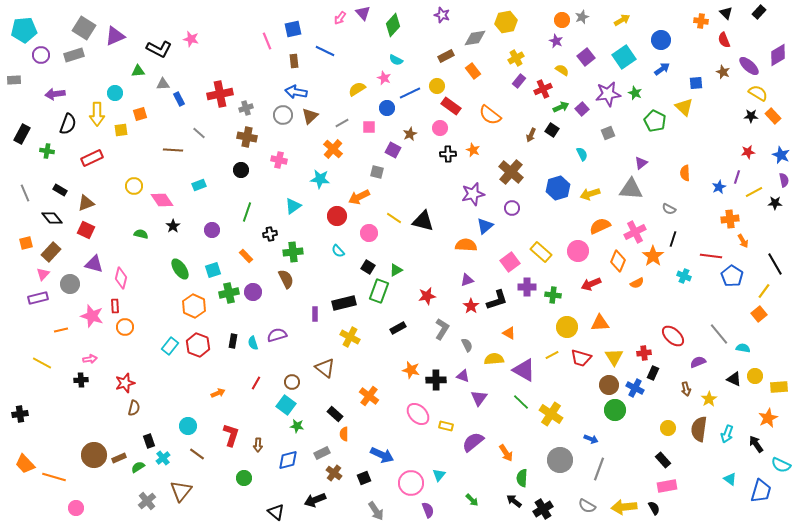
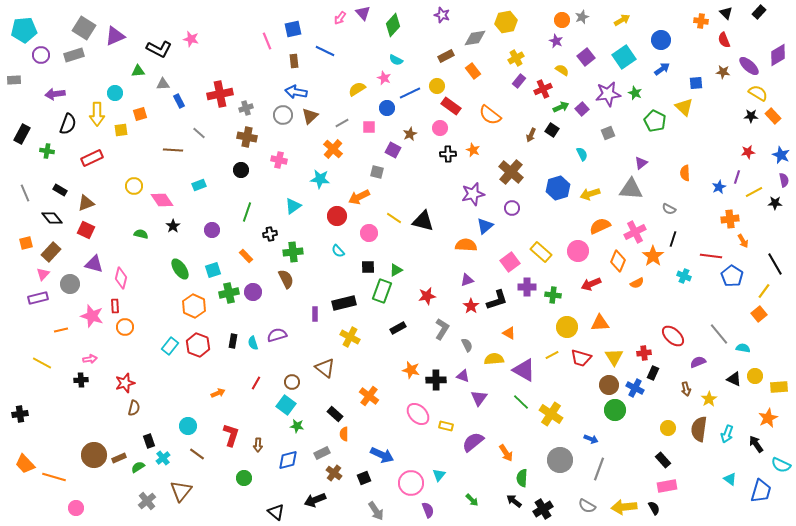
brown star at (723, 72): rotated 16 degrees counterclockwise
blue rectangle at (179, 99): moved 2 px down
black square at (368, 267): rotated 32 degrees counterclockwise
green rectangle at (379, 291): moved 3 px right
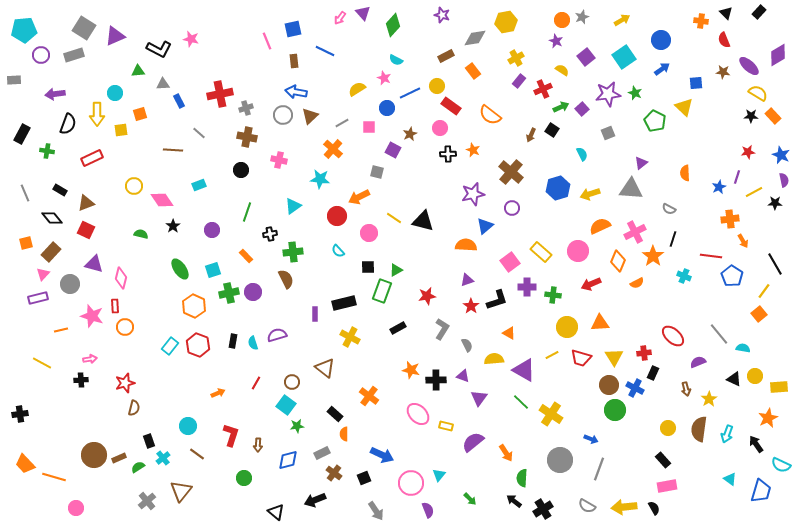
green star at (297, 426): rotated 16 degrees counterclockwise
green arrow at (472, 500): moved 2 px left, 1 px up
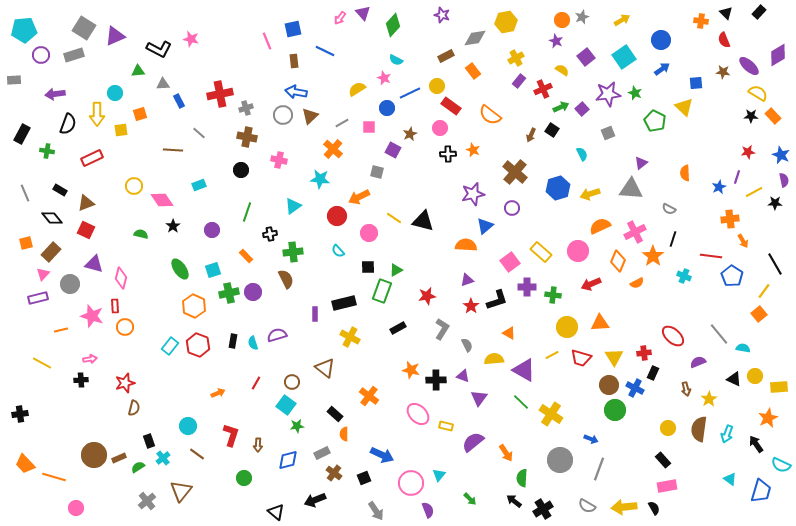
brown cross at (511, 172): moved 4 px right
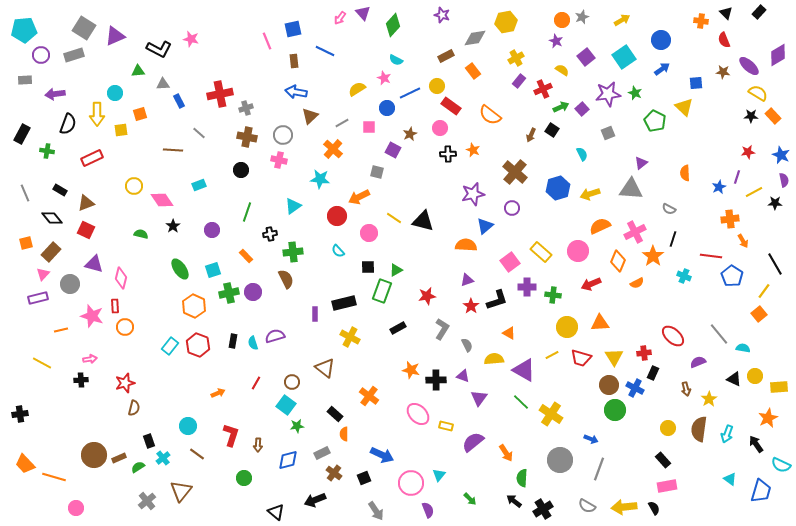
gray rectangle at (14, 80): moved 11 px right
gray circle at (283, 115): moved 20 px down
purple semicircle at (277, 335): moved 2 px left, 1 px down
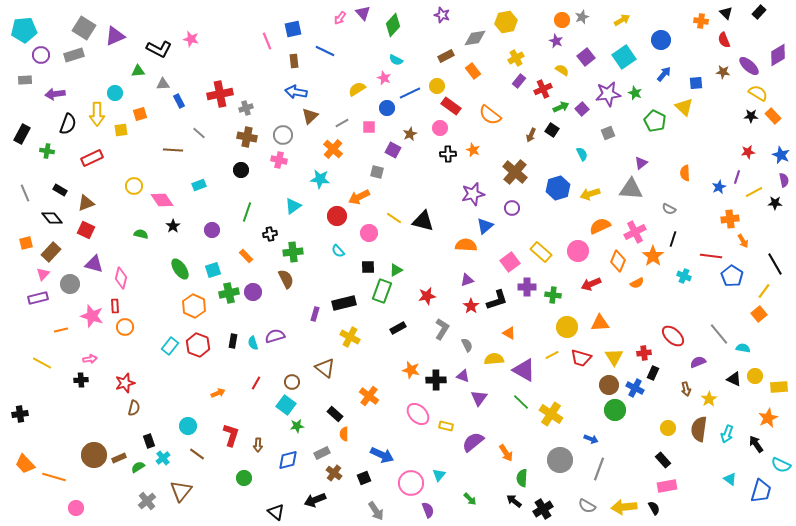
blue arrow at (662, 69): moved 2 px right, 5 px down; rotated 14 degrees counterclockwise
purple rectangle at (315, 314): rotated 16 degrees clockwise
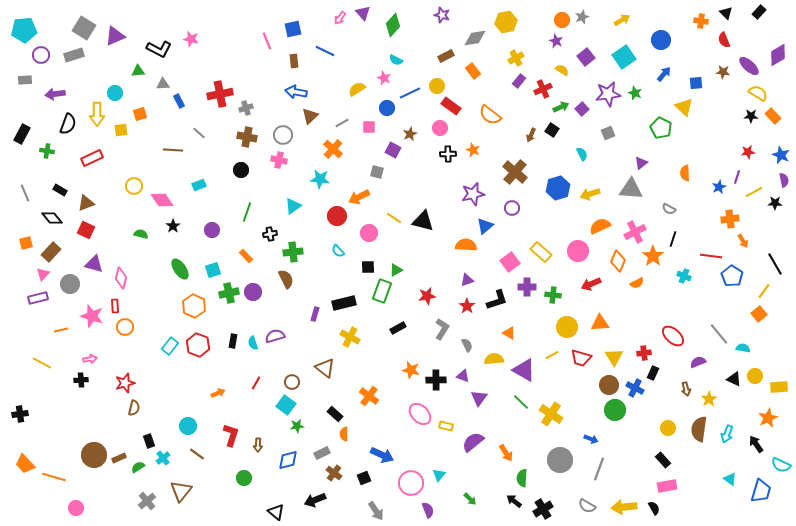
green pentagon at (655, 121): moved 6 px right, 7 px down
red star at (471, 306): moved 4 px left
pink ellipse at (418, 414): moved 2 px right
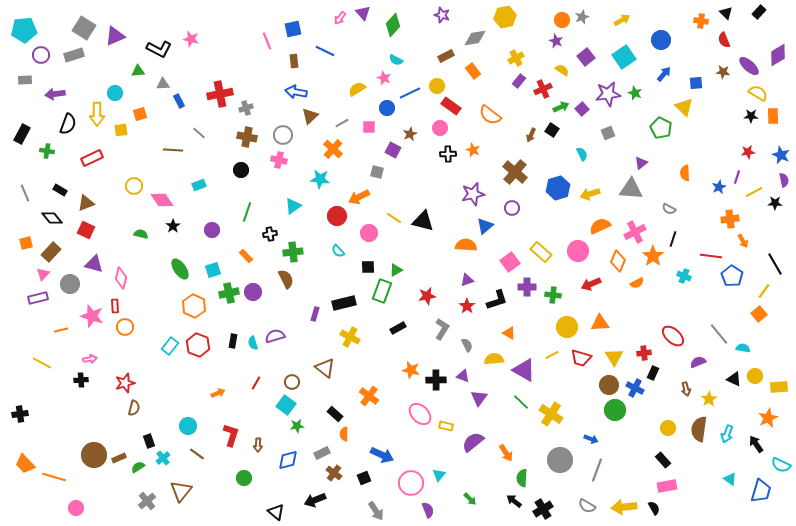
yellow hexagon at (506, 22): moved 1 px left, 5 px up
orange rectangle at (773, 116): rotated 42 degrees clockwise
gray line at (599, 469): moved 2 px left, 1 px down
